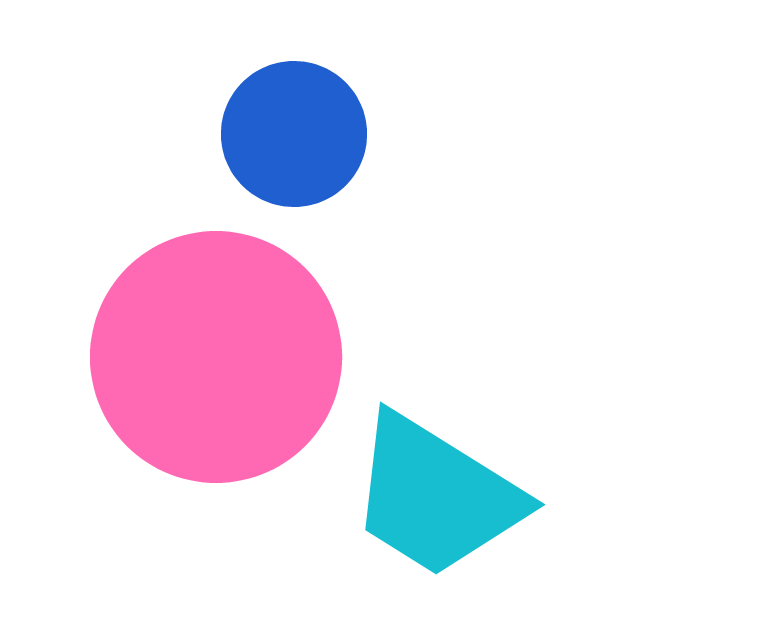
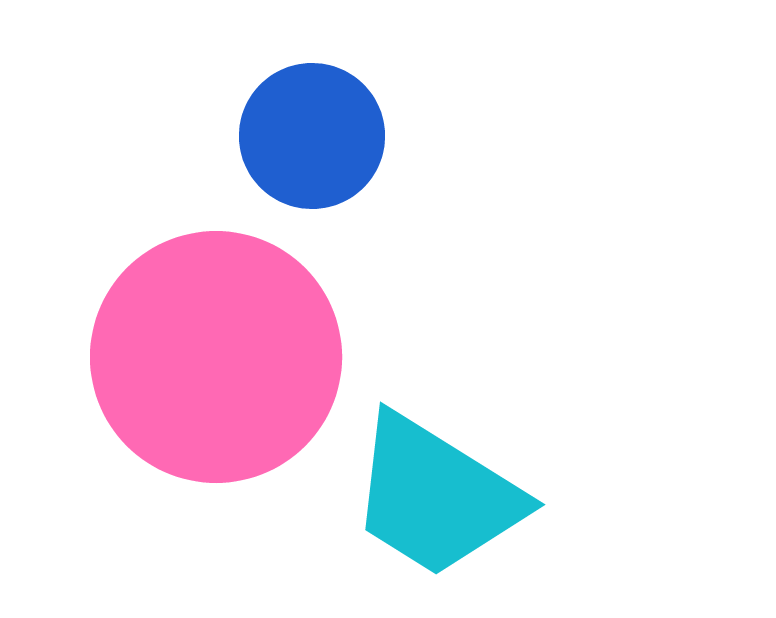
blue circle: moved 18 px right, 2 px down
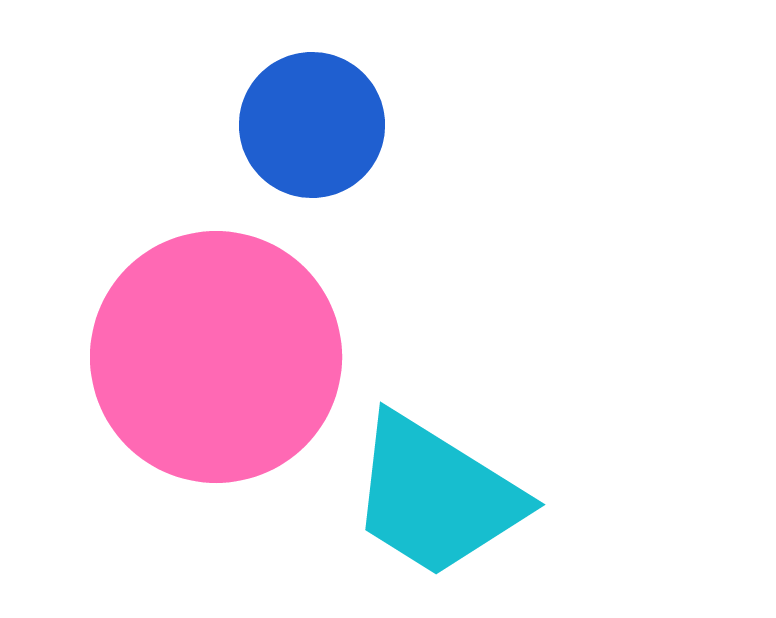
blue circle: moved 11 px up
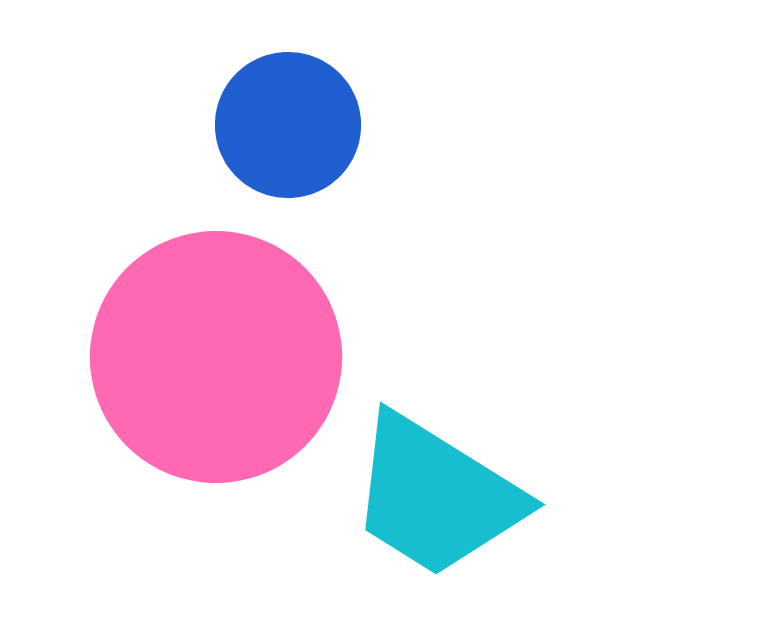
blue circle: moved 24 px left
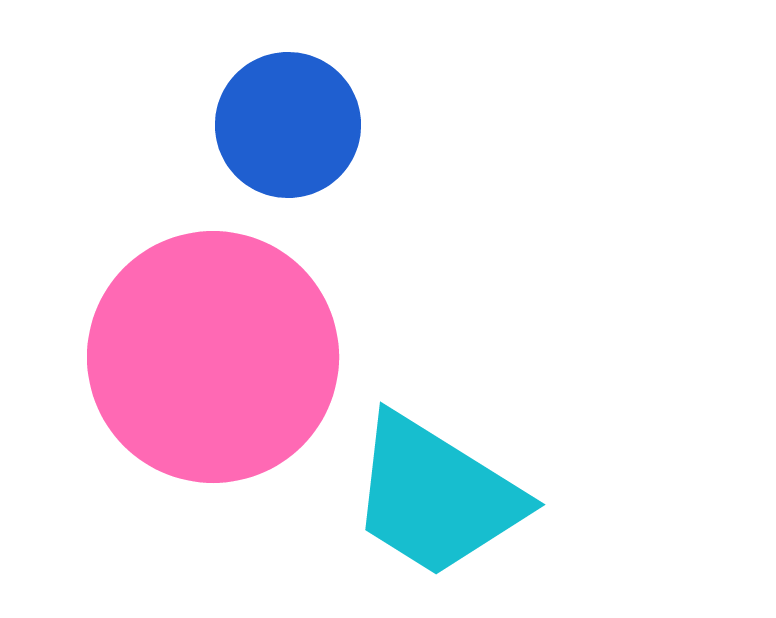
pink circle: moved 3 px left
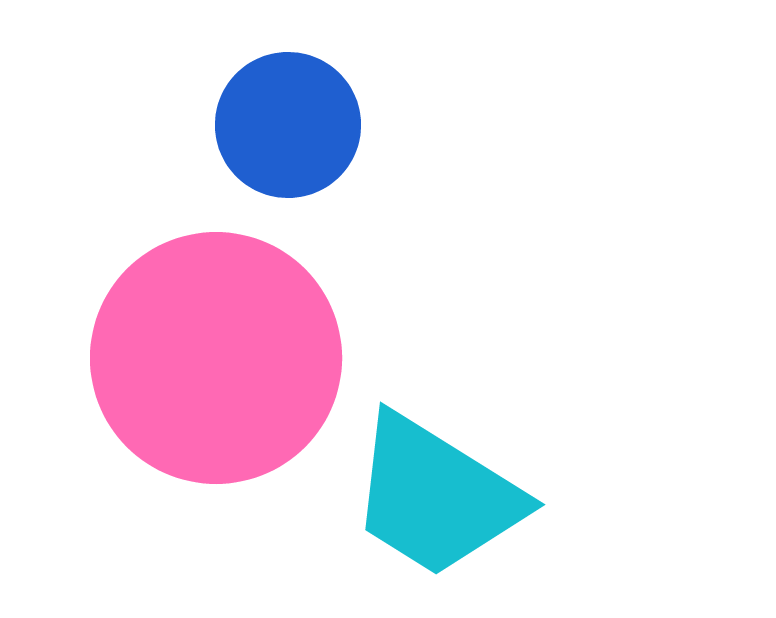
pink circle: moved 3 px right, 1 px down
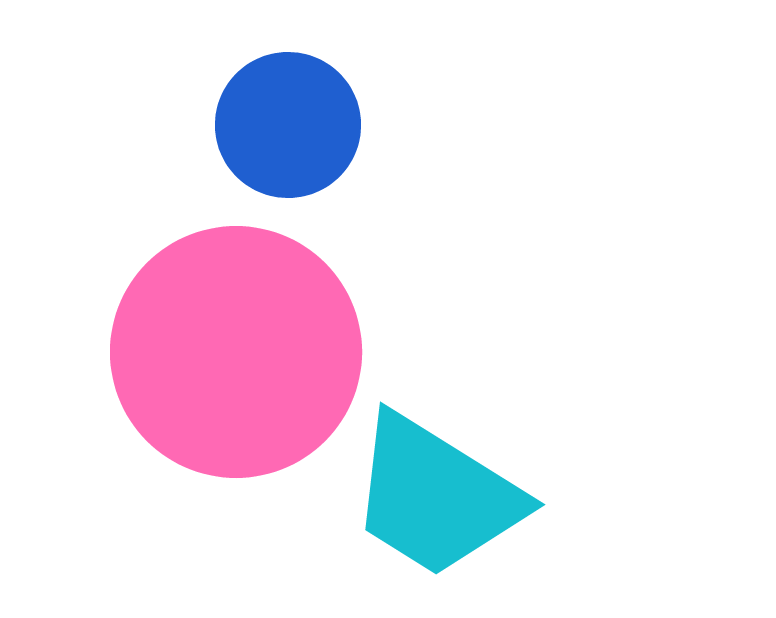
pink circle: moved 20 px right, 6 px up
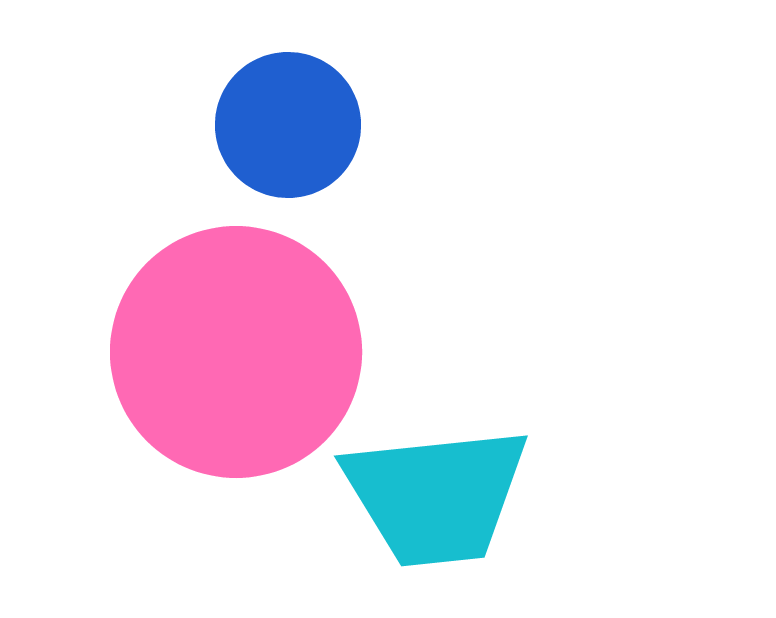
cyan trapezoid: rotated 38 degrees counterclockwise
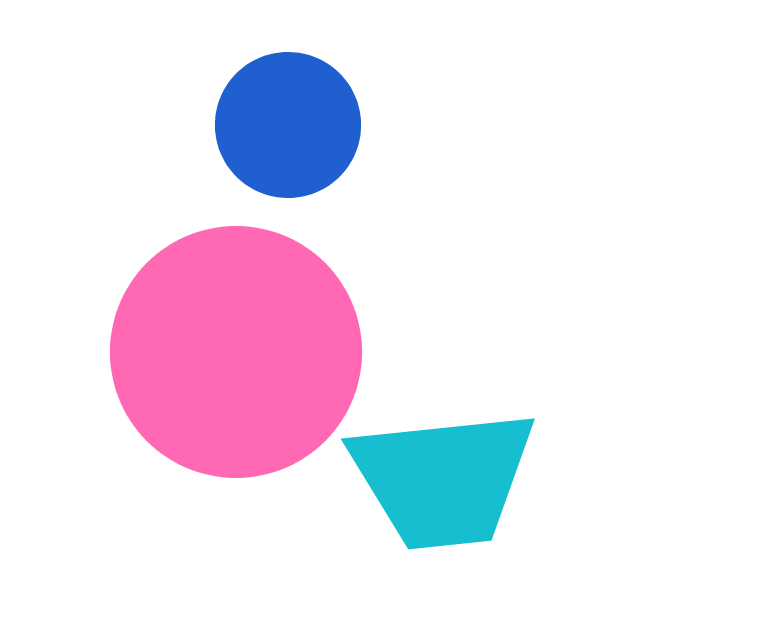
cyan trapezoid: moved 7 px right, 17 px up
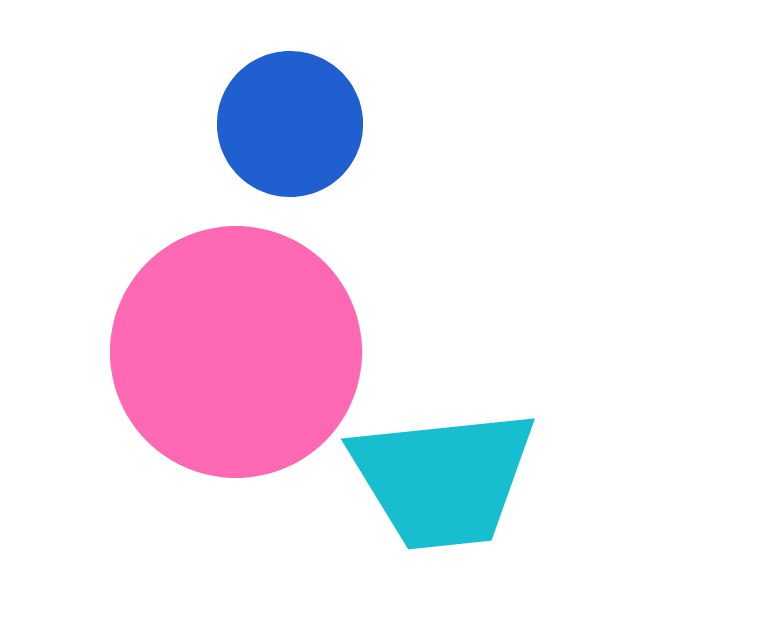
blue circle: moved 2 px right, 1 px up
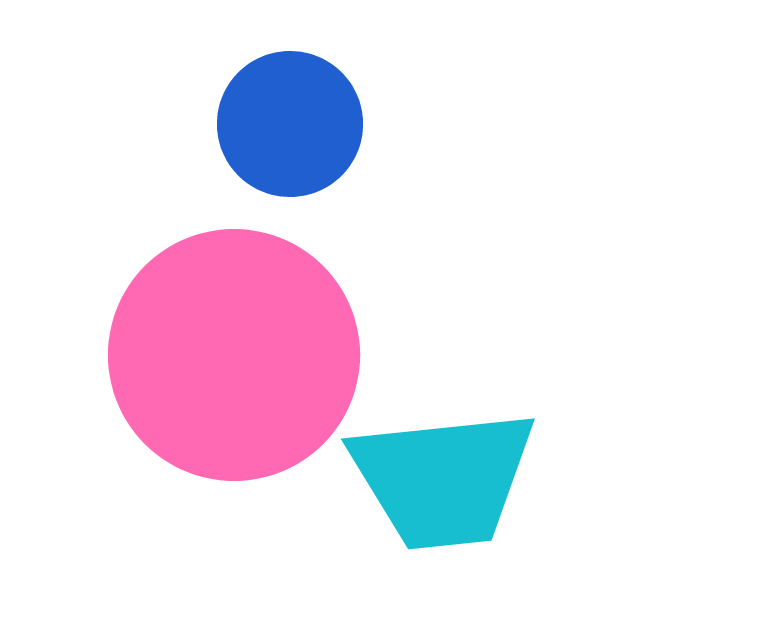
pink circle: moved 2 px left, 3 px down
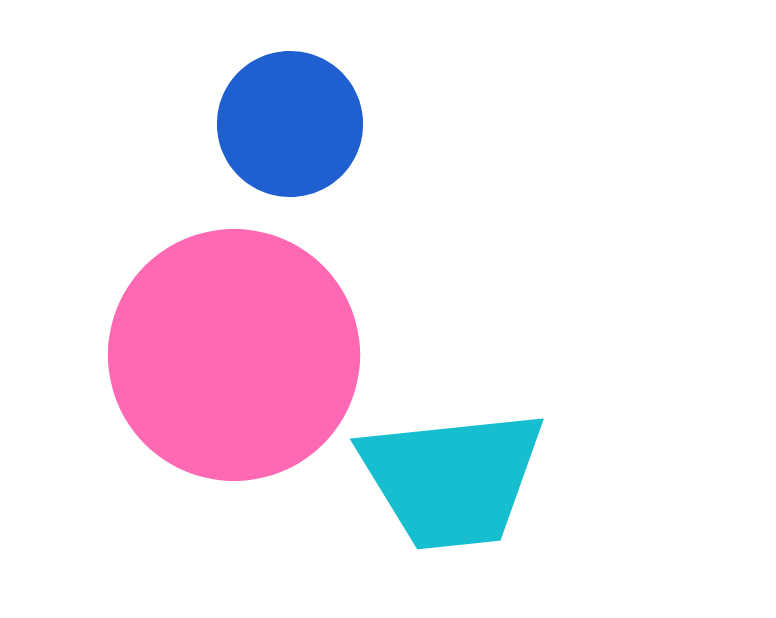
cyan trapezoid: moved 9 px right
